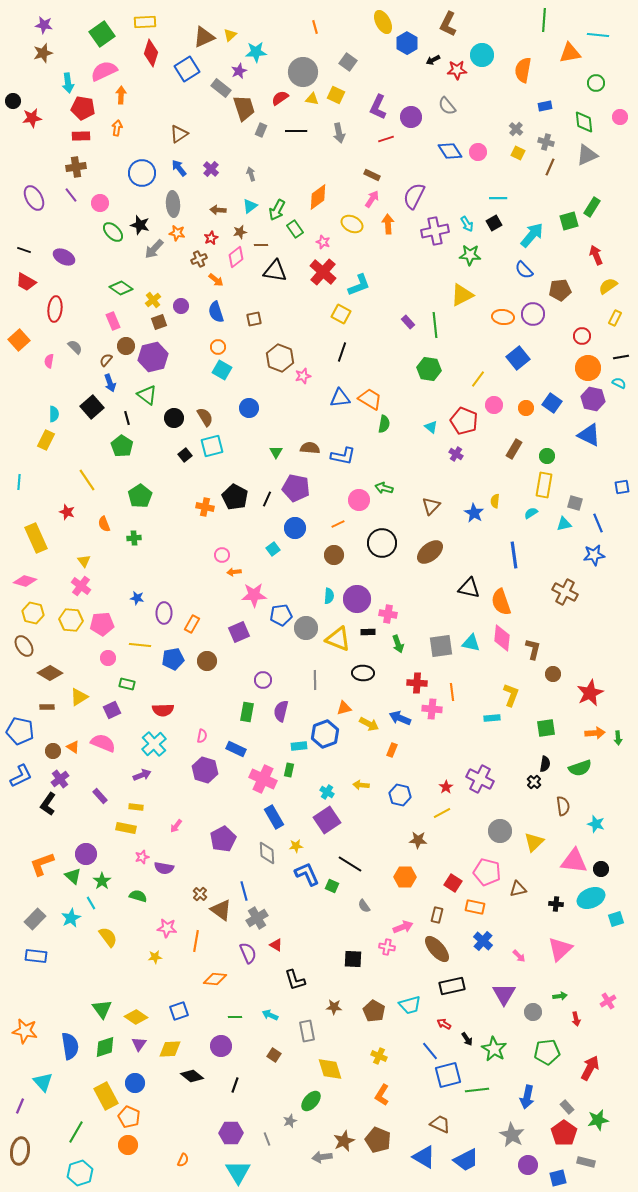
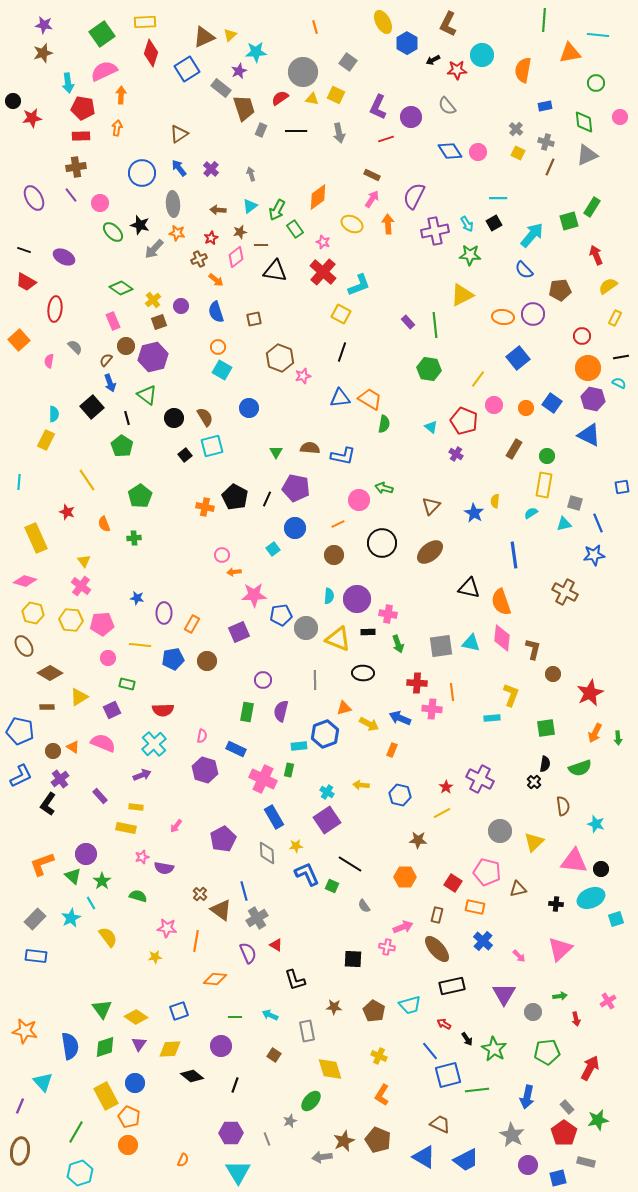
orange arrow at (595, 733): rotated 120 degrees clockwise
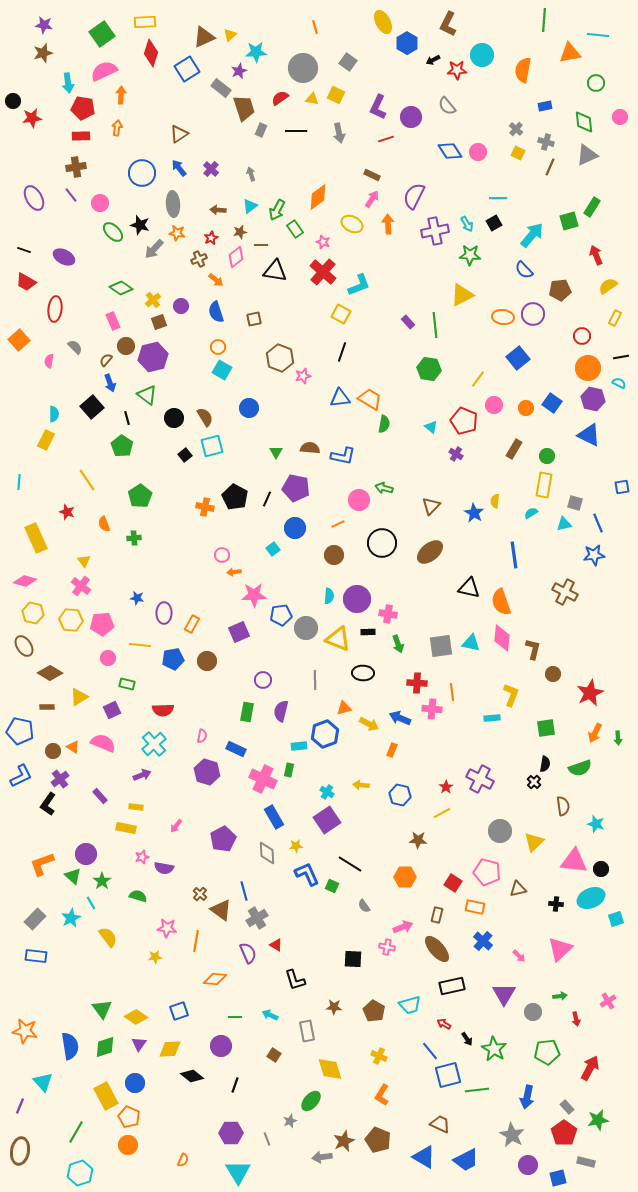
gray circle at (303, 72): moved 4 px up
purple hexagon at (205, 770): moved 2 px right, 2 px down
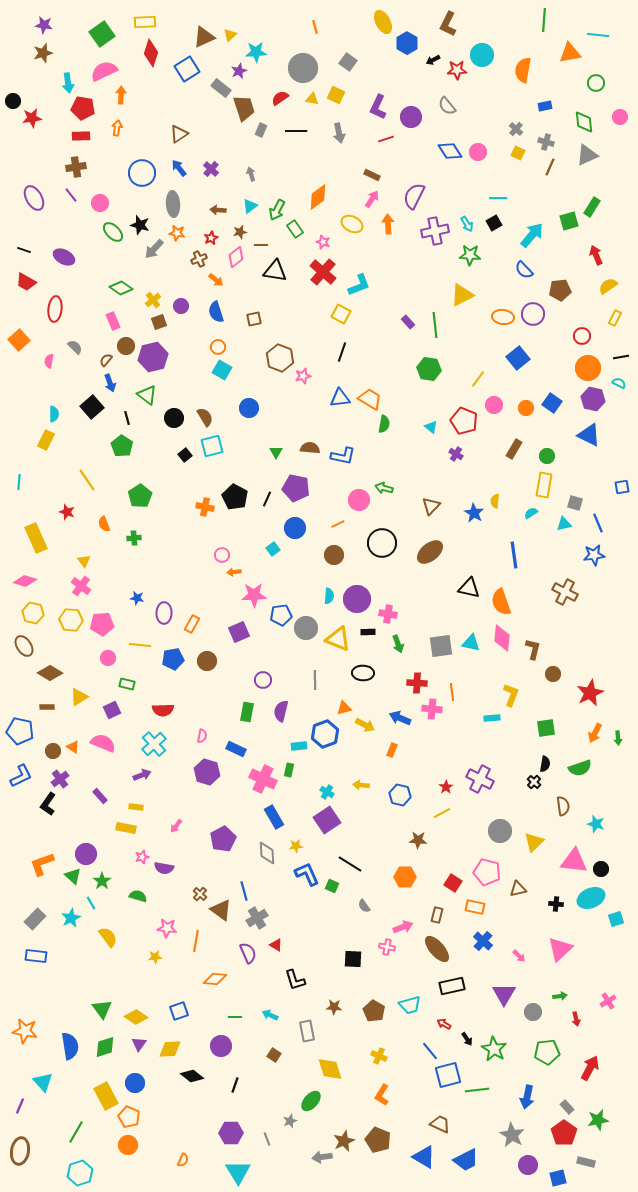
yellow arrow at (369, 724): moved 4 px left, 1 px down
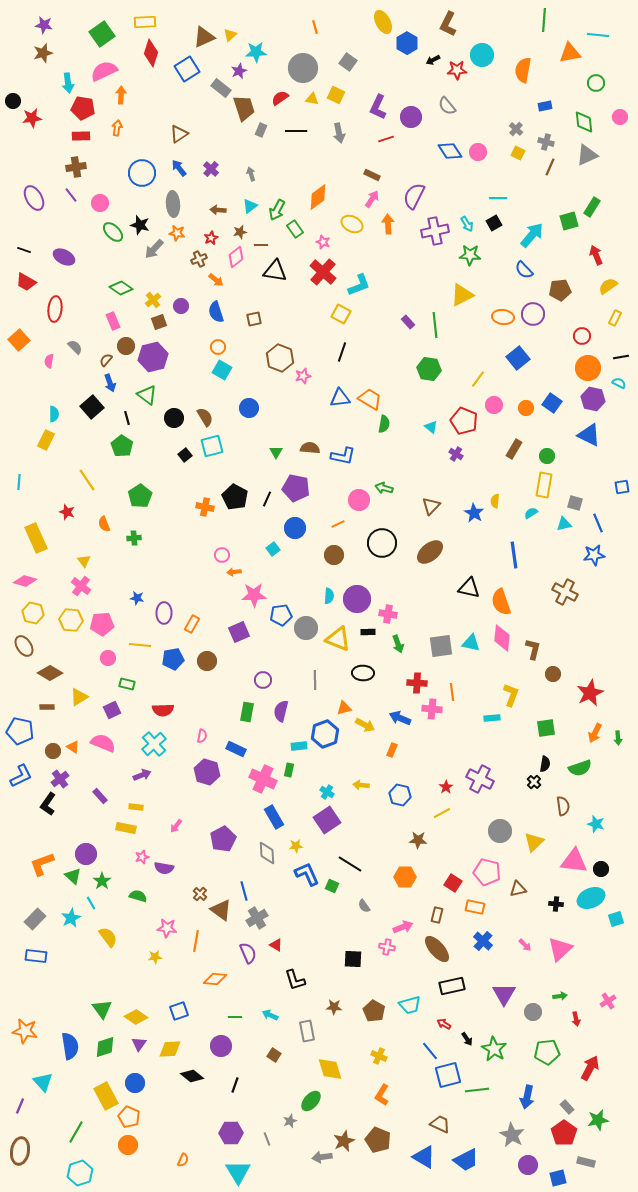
pink arrow at (519, 956): moved 6 px right, 11 px up
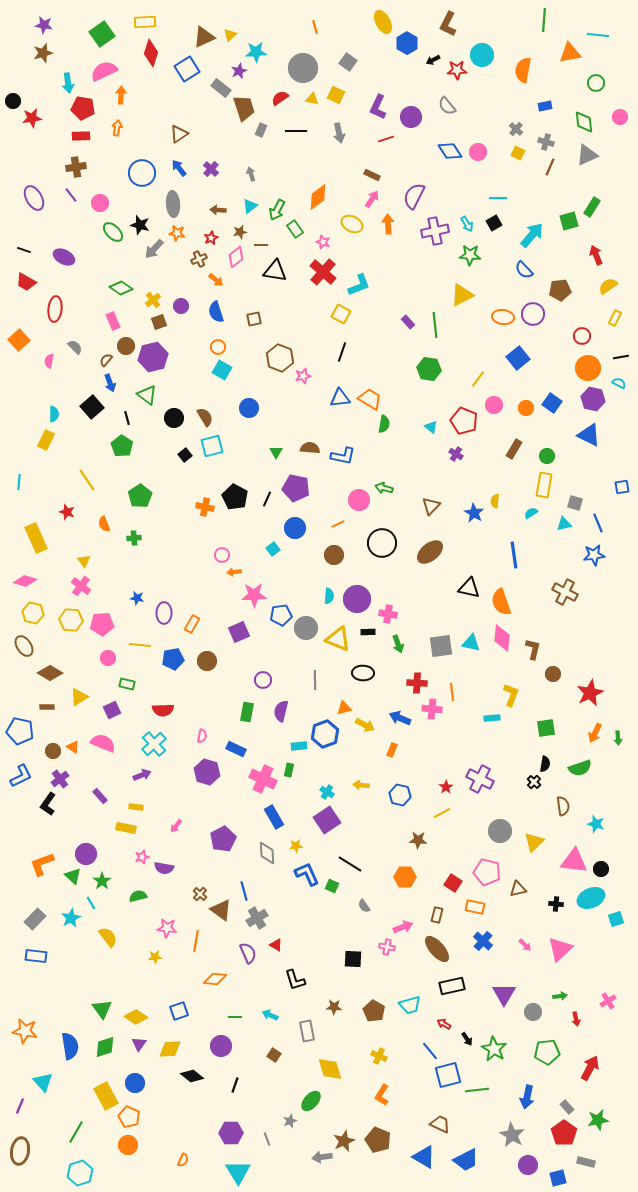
green semicircle at (138, 896): rotated 30 degrees counterclockwise
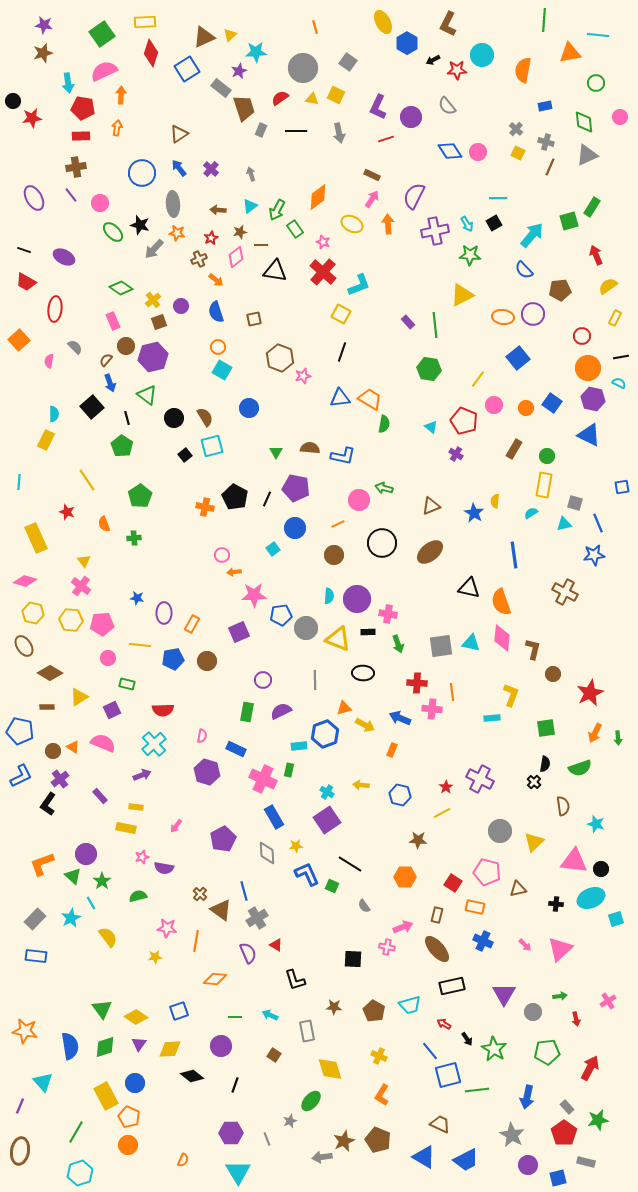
brown triangle at (431, 506): rotated 24 degrees clockwise
purple semicircle at (281, 711): rotated 50 degrees clockwise
blue cross at (483, 941): rotated 18 degrees counterclockwise
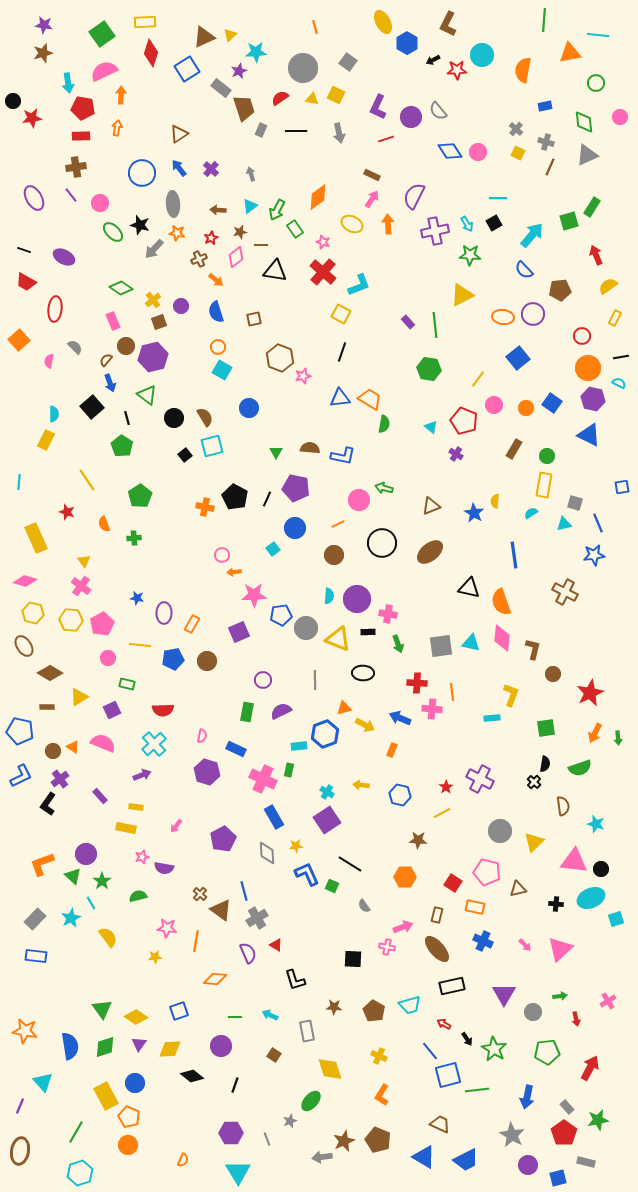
gray semicircle at (447, 106): moved 9 px left, 5 px down
pink pentagon at (102, 624): rotated 25 degrees counterclockwise
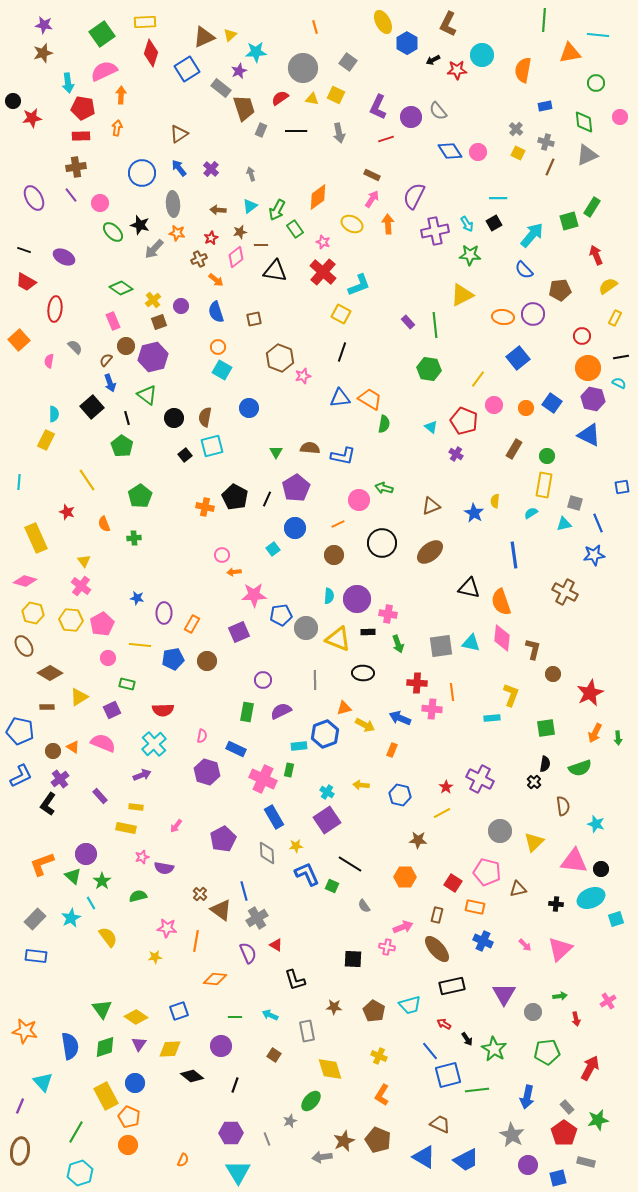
brown semicircle at (205, 417): rotated 138 degrees counterclockwise
purple pentagon at (296, 488): rotated 28 degrees clockwise
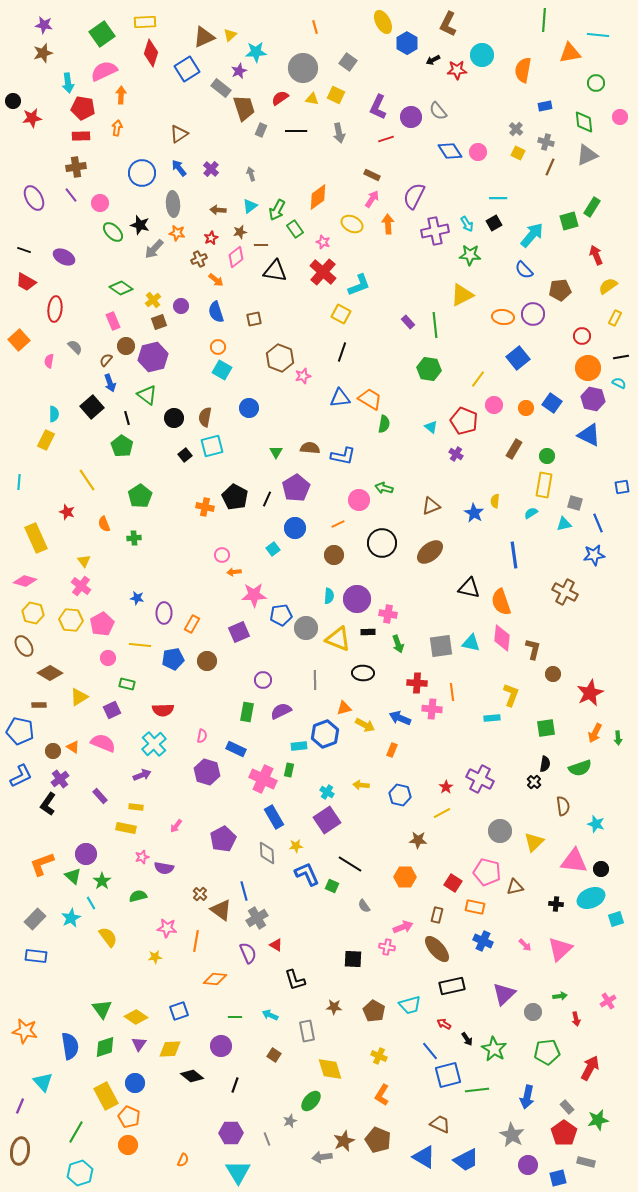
brown rectangle at (47, 707): moved 8 px left, 2 px up
brown triangle at (518, 889): moved 3 px left, 2 px up
purple triangle at (504, 994): rotated 15 degrees clockwise
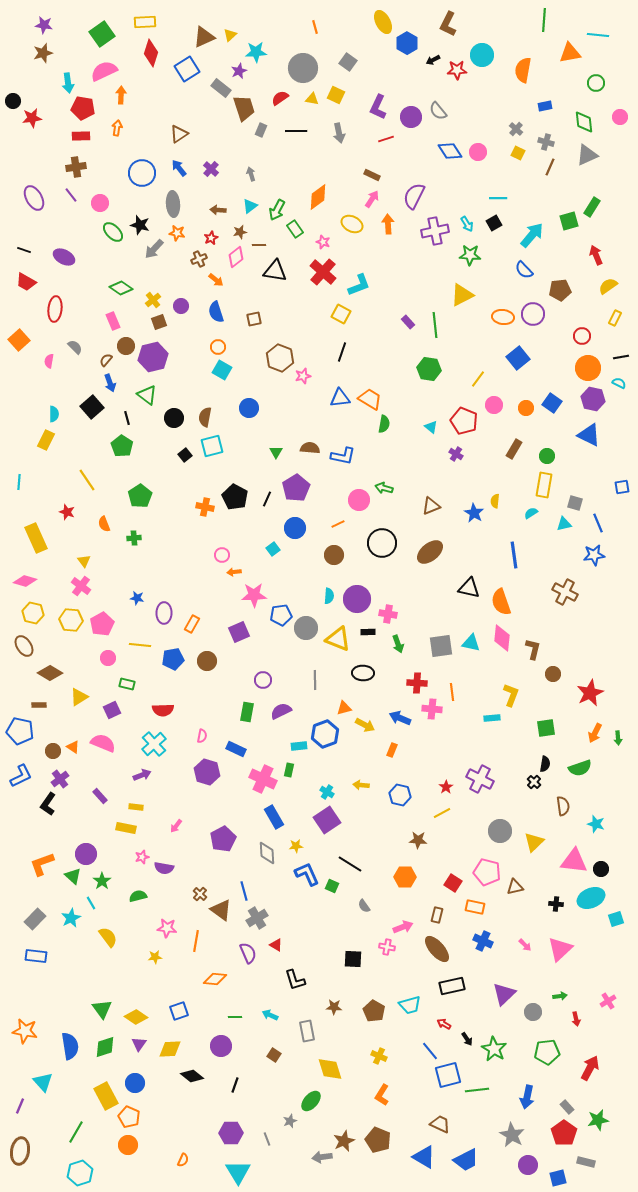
brown line at (261, 245): moved 2 px left
